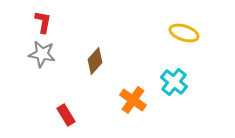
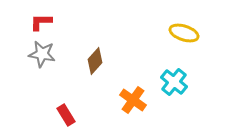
red L-shape: moved 2 px left; rotated 100 degrees counterclockwise
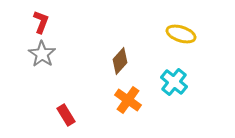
red L-shape: rotated 110 degrees clockwise
yellow ellipse: moved 3 px left, 1 px down
gray star: rotated 24 degrees clockwise
brown diamond: moved 25 px right
orange cross: moved 5 px left
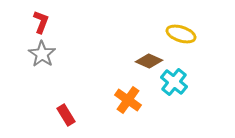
brown diamond: moved 29 px right; rotated 72 degrees clockwise
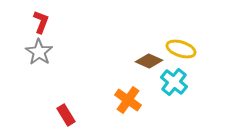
yellow ellipse: moved 15 px down
gray star: moved 3 px left, 2 px up
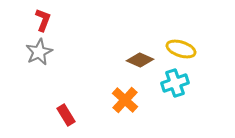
red L-shape: moved 2 px right, 2 px up
gray star: rotated 12 degrees clockwise
brown diamond: moved 9 px left, 1 px up
cyan cross: moved 1 px right, 1 px down; rotated 32 degrees clockwise
orange cross: moved 3 px left; rotated 8 degrees clockwise
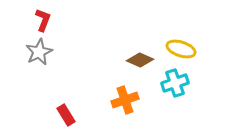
orange cross: rotated 28 degrees clockwise
